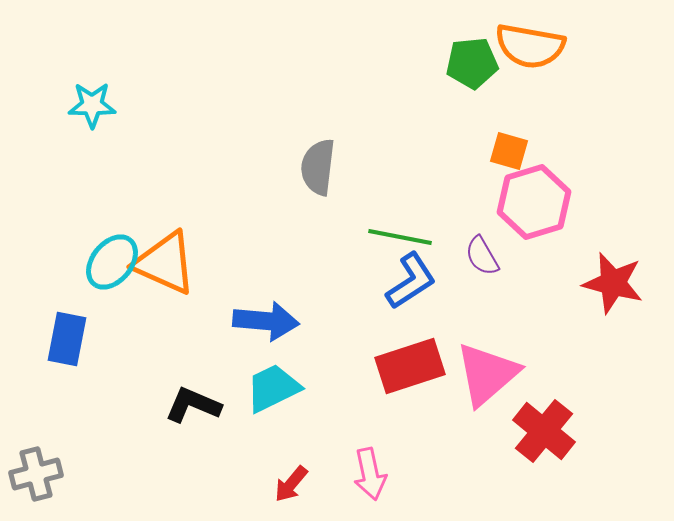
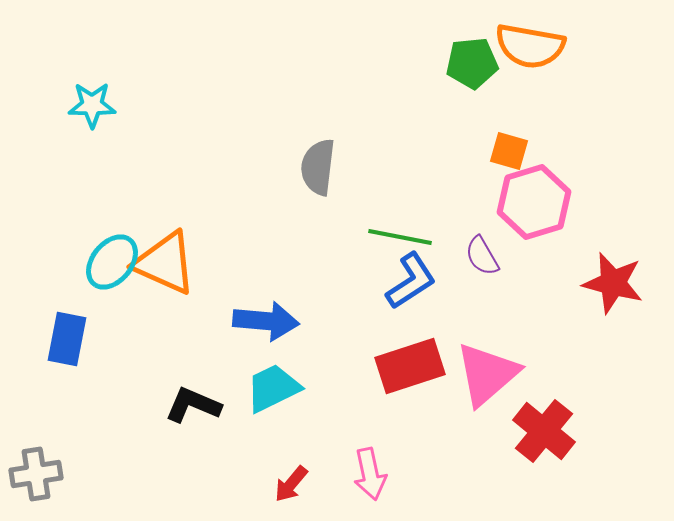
gray cross: rotated 6 degrees clockwise
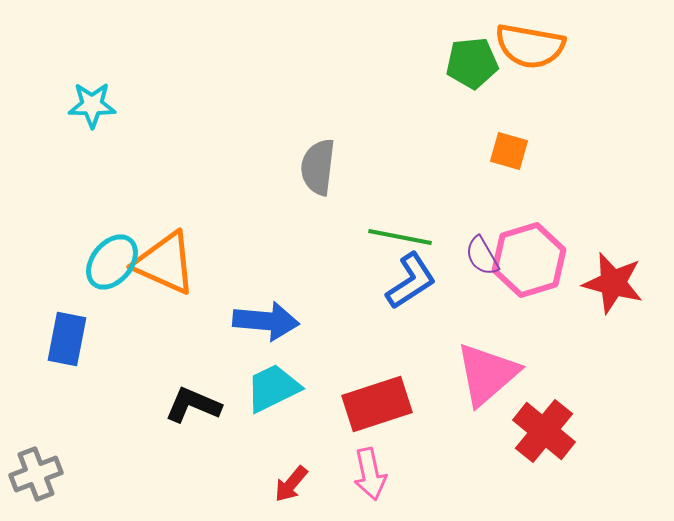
pink hexagon: moved 5 px left, 58 px down
red rectangle: moved 33 px left, 38 px down
gray cross: rotated 12 degrees counterclockwise
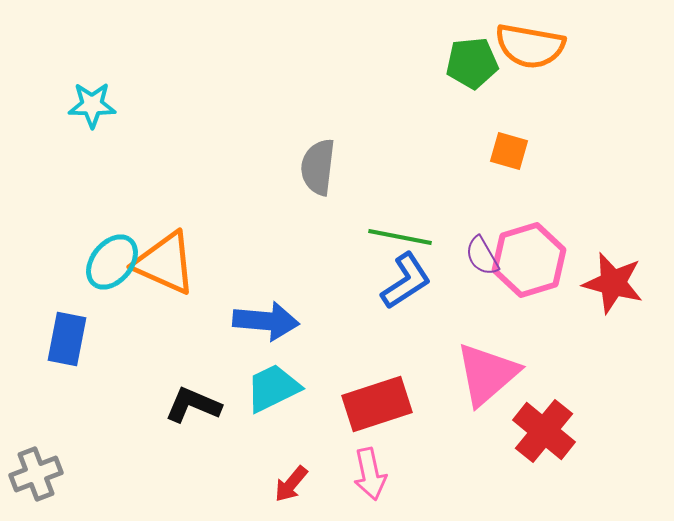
blue L-shape: moved 5 px left
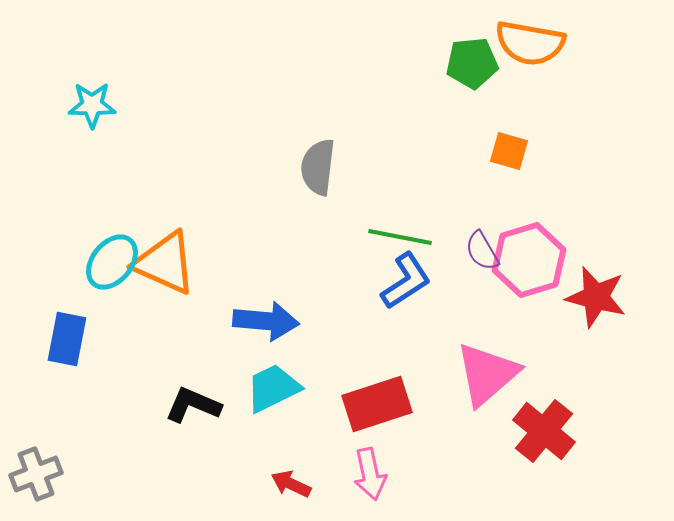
orange semicircle: moved 3 px up
purple semicircle: moved 5 px up
red star: moved 17 px left, 14 px down
red arrow: rotated 75 degrees clockwise
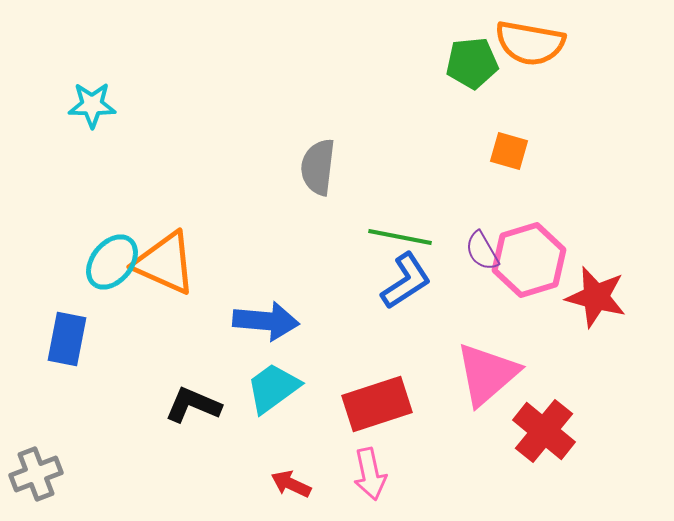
cyan trapezoid: rotated 10 degrees counterclockwise
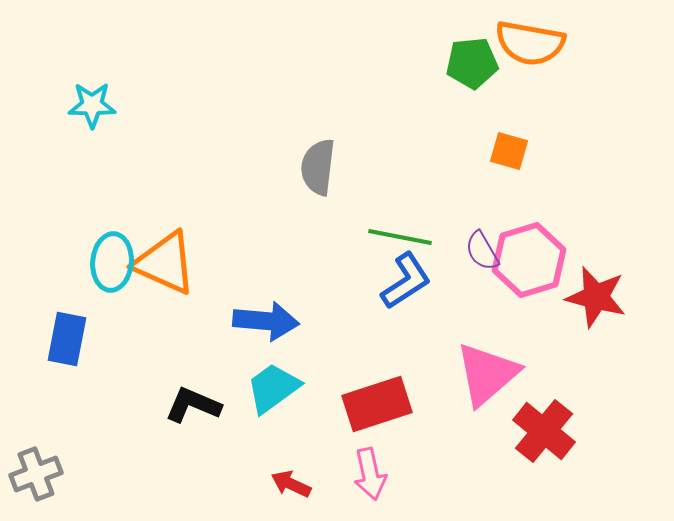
cyan ellipse: rotated 34 degrees counterclockwise
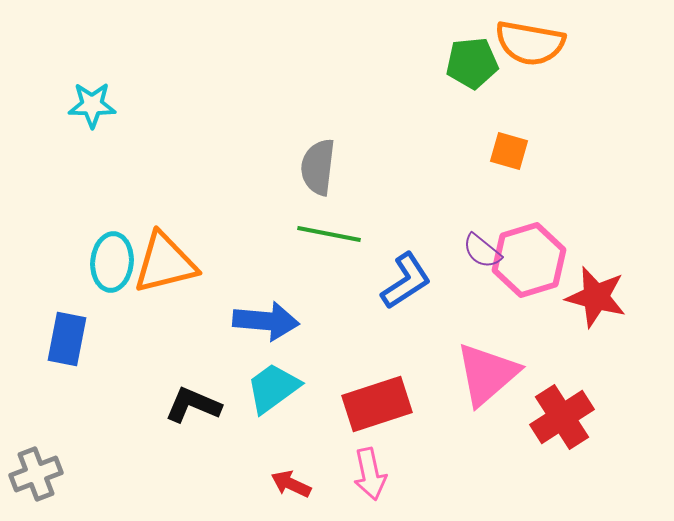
green line: moved 71 px left, 3 px up
purple semicircle: rotated 21 degrees counterclockwise
orange triangle: rotated 38 degrees counterclockwise
red cross: moved 18 px right, 14 px up; rotated 18 degrees clockwise
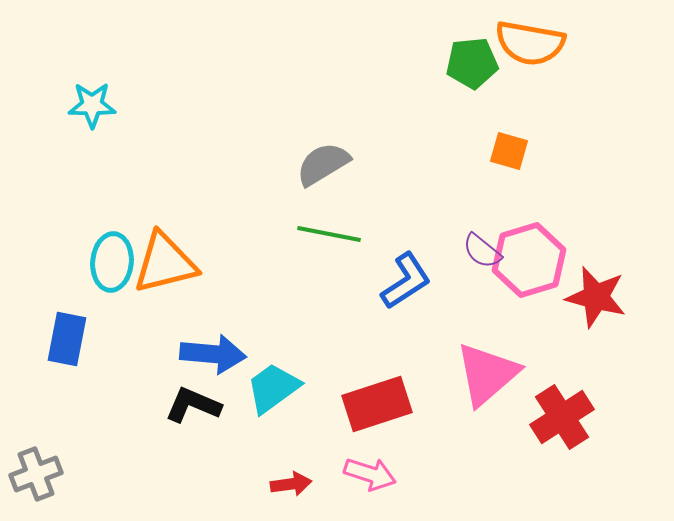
gray semicircle: moved 5 px right, 3 px up; rotated 52 degrees clockwise
blue arrow: moved 53 px left, 33 px down
pink arrow: rotated 60 degrees counterclockwise
red arrow: rotated 147 degrees clockwise
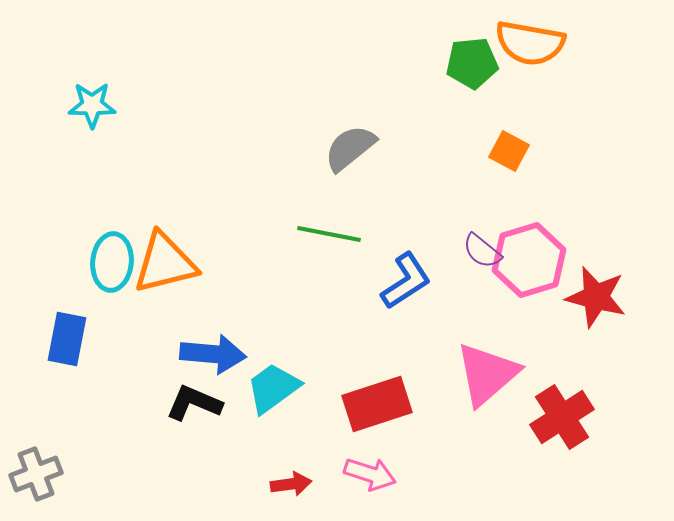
orange square: rotated 12 degrees clockwise
gray semicircle: moved 27 px right, 16 px up; rotated 8 degrees counterclockwise
black L-shape: moved 1 px right, 2 px up
